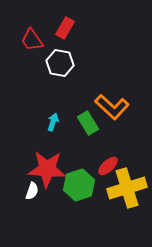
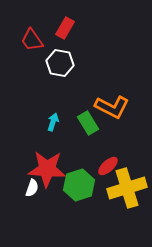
orange L-shape: rotated 16 degrees counterclockwise
white semicircle: moved 3 px up
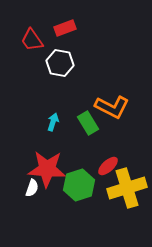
red rectangle: rotated 40 degrees clockwise
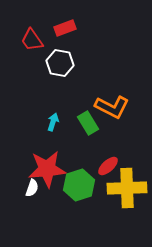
red star: rotated 9 degrees counterclockwise
yellow cross: rotated 15 degrees clockwise
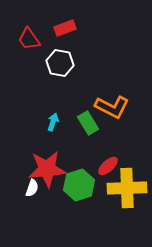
red trapezoid: moved 3 px left, 1 px up
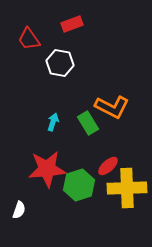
red rectangle: moved 7 px right, 4 px up
white semicircle: moved 13 px left, 22 px down
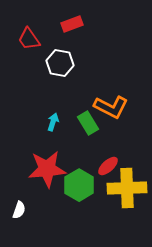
orange L-shape: moved 1 px left
green hexagon: rotated 12 degrees counterclockwise
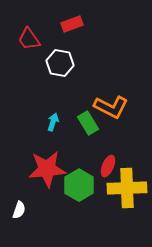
red ellipse: rotated 25 degrees counterclockwise
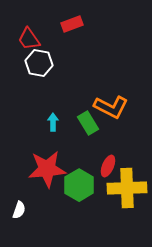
white hexagon: moved 21 px left
cyan arrow: rotated 18 degrees counterclockwise
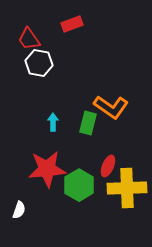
orange L-shape: rotated 8 degrees clockwise
green rectangle: rotated 45 degrees clockwise
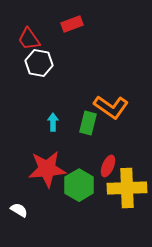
white semicircle: rotated 78 degrees counterclockwise
